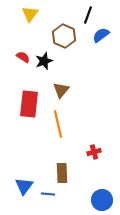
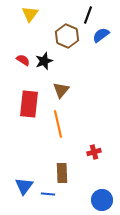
brown hexagon: moved 3 px right
red semicircle: moved 3 px down
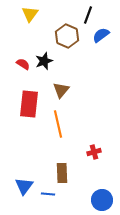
red semicircle: moved 4 px down
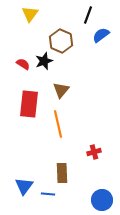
brown hexagon: moved 6 px left, 5 px down
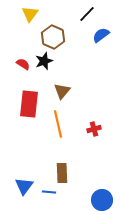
black line: moved 1 px left, 1 px up; rotated 24 degrees clockwise
brown hexagon: moved 8 px left, 4 px up
brown triangle: moved 1 px right, 1 px down
red cross: moved 23 px up
blue line: moved 1 px right, 2 px up
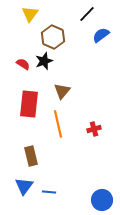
brown rectangle: moved 31 px left, 17 px up; rotated 12 degrees counterclockwise
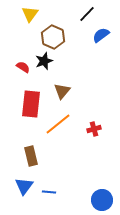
red semicircle: moved 3 px down
red rectangle: moved 2 px right
orange line: rotated 64 degrees clockwise
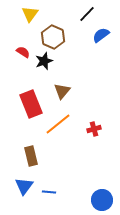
red semicircle: moved 15 px up
red rectangle: rotated 28 degrees counterclockwise
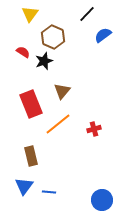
blue semicircle: moved 2 px right
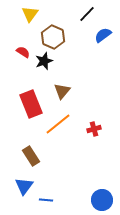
brown rectangle: rotated 18 degrees counterclockwise
blue line: moved 3 px left, 8 px down
